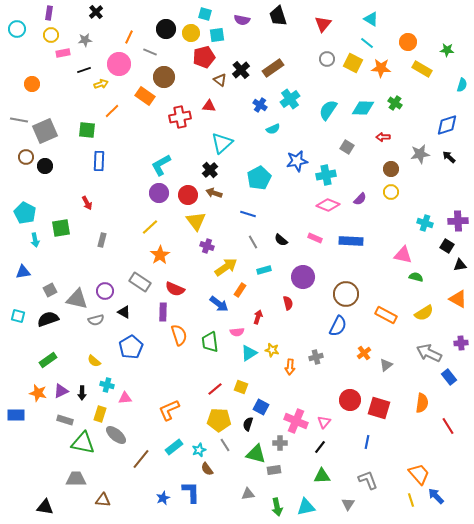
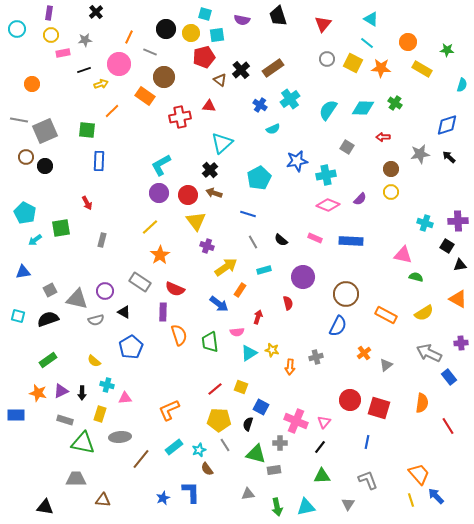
cyan arrow at (35, 240): rotated 64 degrees clockwise
gray ellipse at (116, 435): moved 4 px right, 2 px down; rotated 45 degrees counterclockwise
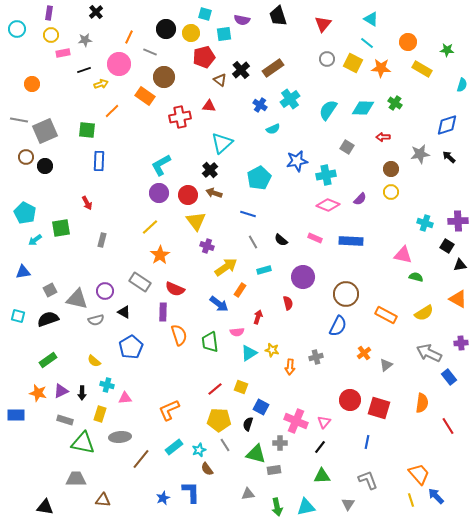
cyan square at (217, 35): moved 7 px right, 1 px up
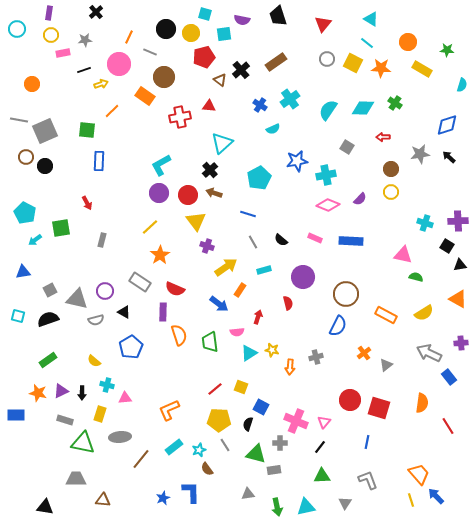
brown rectangle at (273, 68): moved 3 px right, 6 px up
gray triangle at (348, 504): moved 3 px left, 1 px up
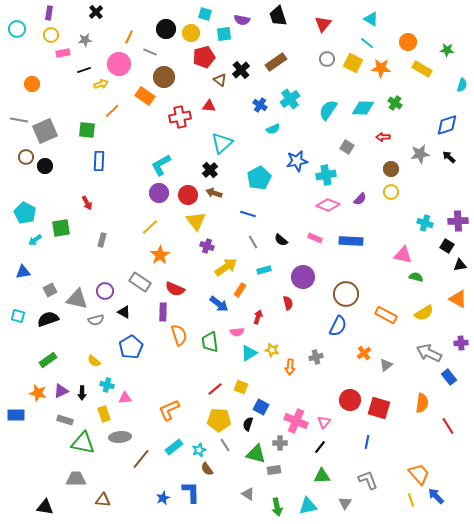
yellow rectangle at (100, 414): moved 4 px right; rotated 35 degrees counterclockwise
gray triangle at (248, 494): rotated 40 degrees clockwise
cyan triangle at (306, 507): moved 2 px right, 1 px up
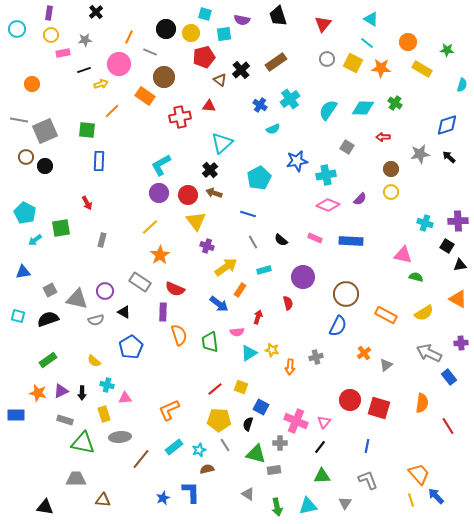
blue line at (367, 442): moved 4 px down
brown semicircle at (207, 469): rotated 112 degrees clockwise
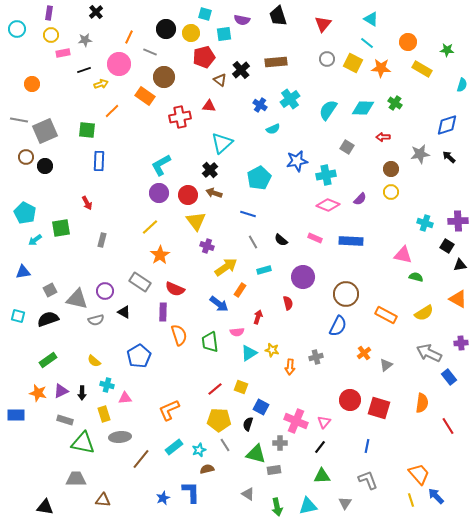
brown rectangle at (276, 62): rotated 30 degrees clockwise
blue pentagon at (131, 347): moved 8 px right, 9 px down
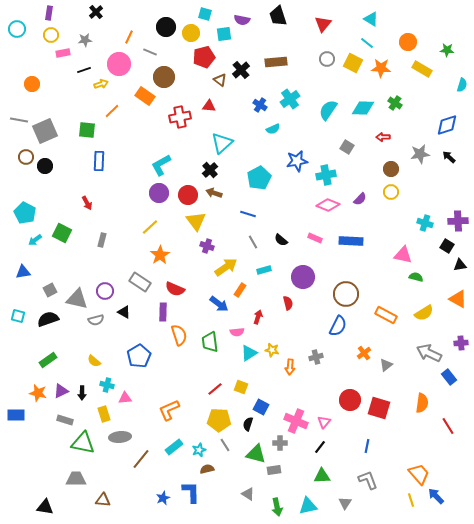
black circle at (166, 29): moved 2 px up
green square at (61, 228): moved 1 px right, 5 px down; rotated 36 degrees clockwise
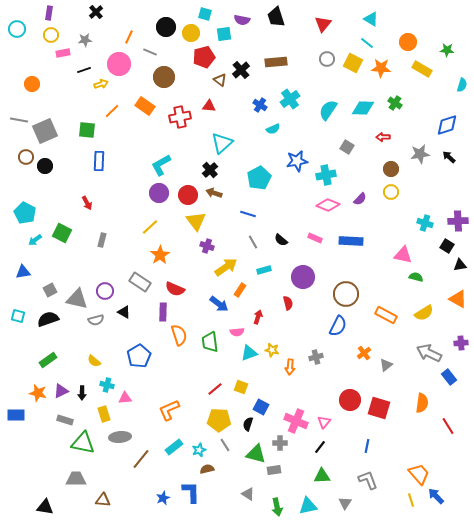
black trapezoid at (278, 16): moved 2 px left, 1 px down
orange rectangle at (145, 96): moved 10 px down
cyan triangle at (249, 353): rotated 12 degrees clockwise
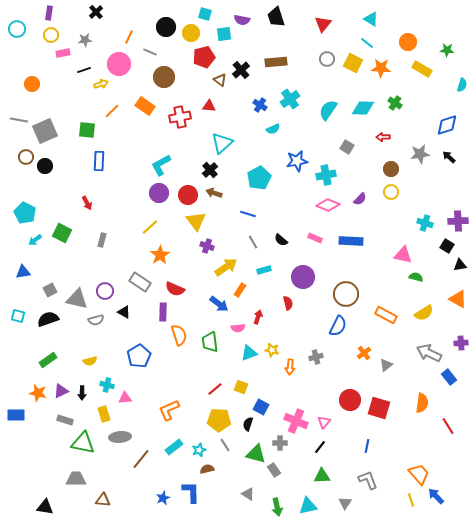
pink semicircle at (237, 332): moved 1 px right, 4 px up
yellow semicircle at (94, 361): moved 4 px left; rotated 56 degrees counterclockwise
gray rectangle at (274, 470): rotated 64 degrees clockwise
